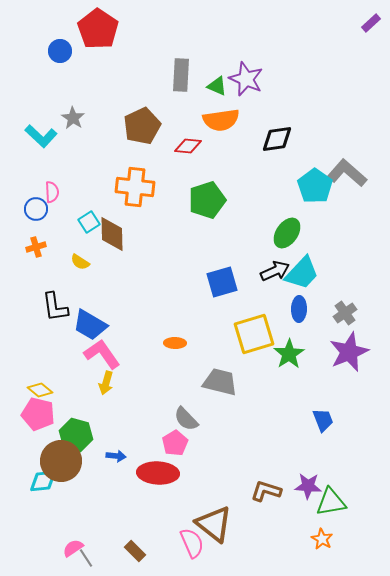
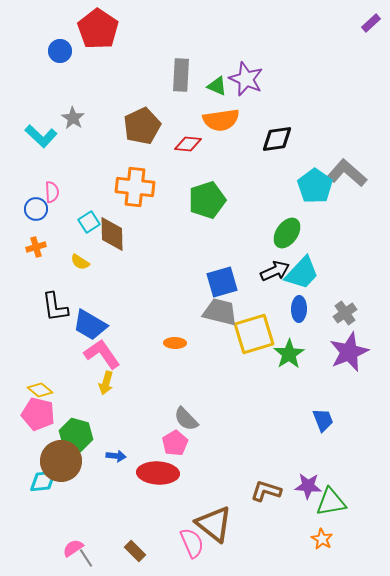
red diamond at (188, 146): moved 2 px up
gray trapezoid at (220, 382): moved 70 px up
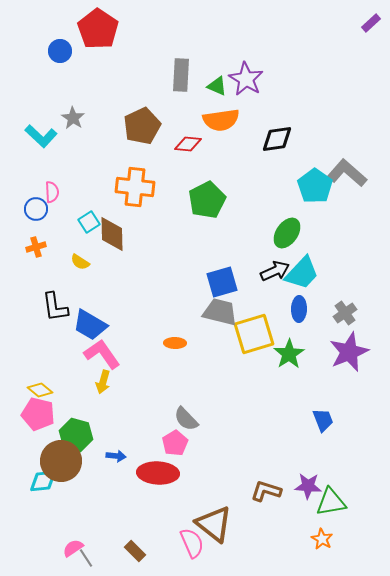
purple star at (246, 79): rotated 8 degrees clockwise
green pentagon at (207, 200): rotated 9 degrees counterclockwise
yellow arrow at (106, 383): moved 3 px left, 1 px up
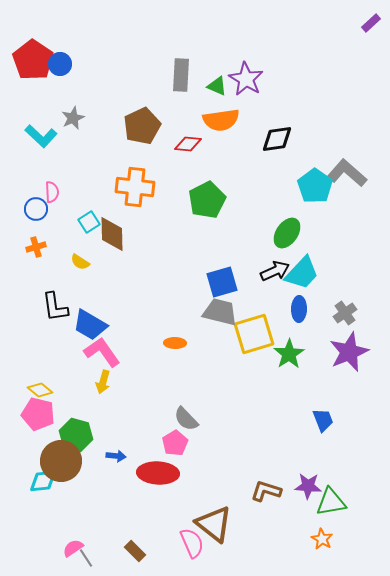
red pentagon at (98, 29): moved 65 px left, 31 px down
blue circle at (60, 51): moved 13 px down
gray star at (73, 118): rotated 15 degrees clockwise
pink L-shape at (102, 354): moved 2 px up
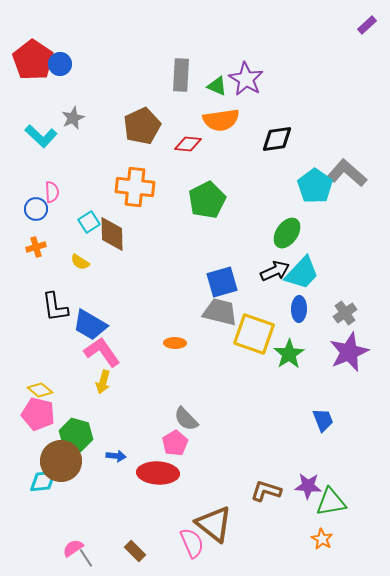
purple rectangle at (371, 23): moved 4 px left, 2 px down
yellow square at (254, 334): rotated 36 degrees clockwise
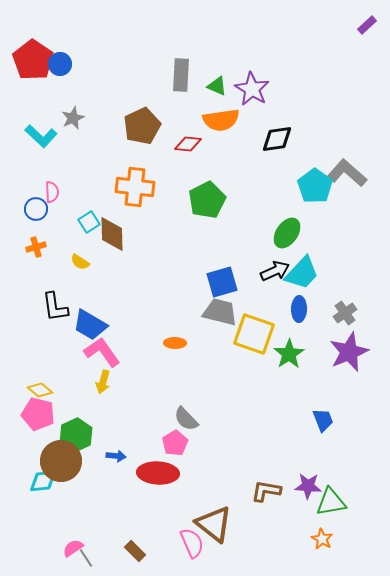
purple star at (246, 79): moved 6 px right, 10 px down
green hexagon at (76, 435): rotated 20 degrees clockwise
brown L-shape at (266, 491): rotated 8 degrees counterclockwise
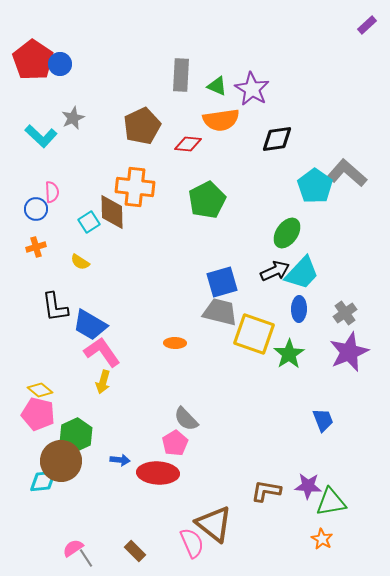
brown diamond at (112, 234): moved 22 px up
blue arrow at (116, 456): moved 4 px right, 4 px down
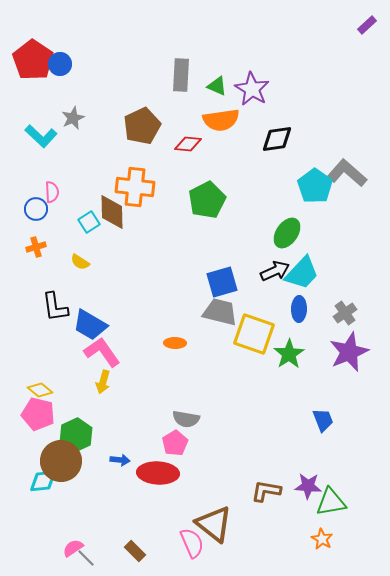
gray semicircle at (186, 419): rotated 36 degrees counterclockwise
gray line at (86, 558): rotated 12 degrees counterclockwise
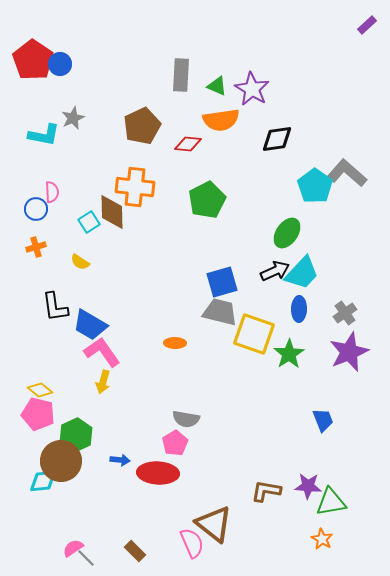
cyan L-shape at (41, 136): moved 3 px right, 1 px up; rotated 32 degrees counterclockwise
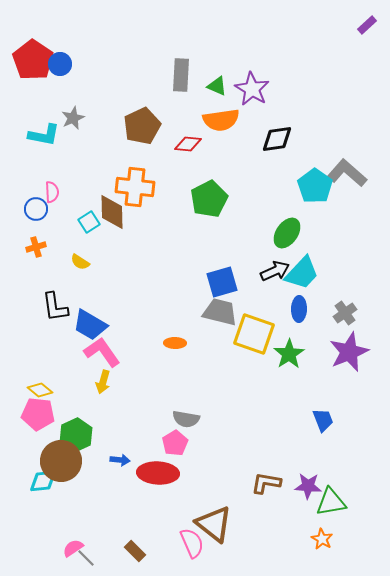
green pentagon at (207, 200): moved 2 px right, 1 px up
pink pentagon at (38, 414): rotated 8 degrees counterclockwise
brown L-shape at (266, 491): moved 8 px up
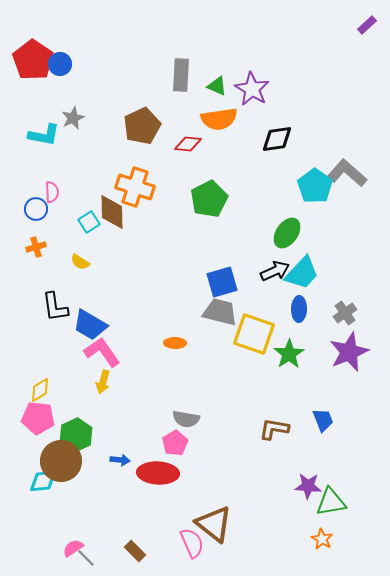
orange semicircle at (221, 120): moved 2 px left, 1 px up
orange cross at (135, 187): rotated 12 degrees clockwise
yellow diamond at (40, 390): rotated 70 degrees counterclockwise
pink pentagon at (38, 414): moved 4 px down
brown L-shape at (266, 483): moved 8 px right, 54 px up
